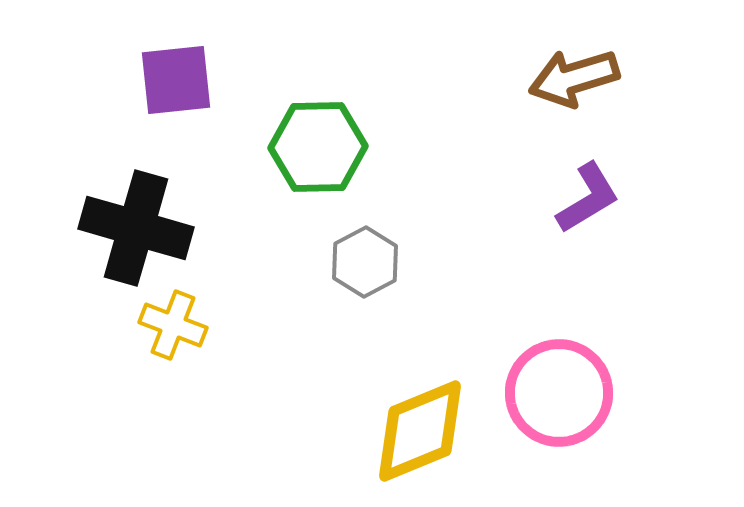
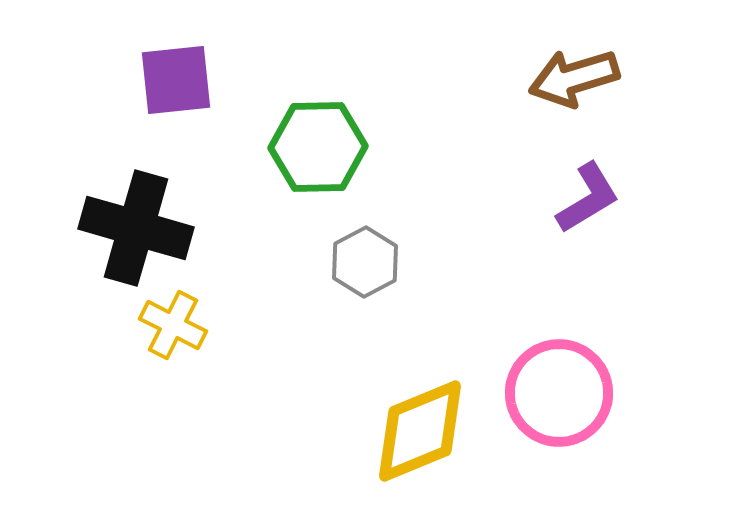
yellow cross: rotated 6 degrees clockwise
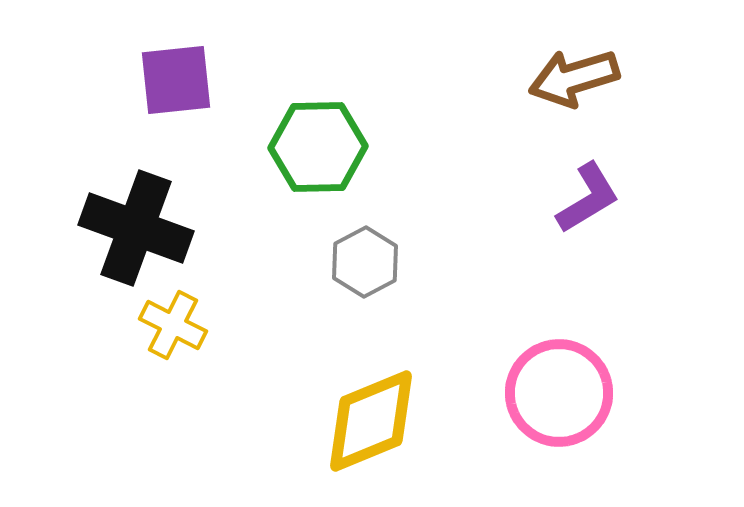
black cross: rotated 4 degrees clockwise
yellow diamond: moved 49 px left, 10 px up
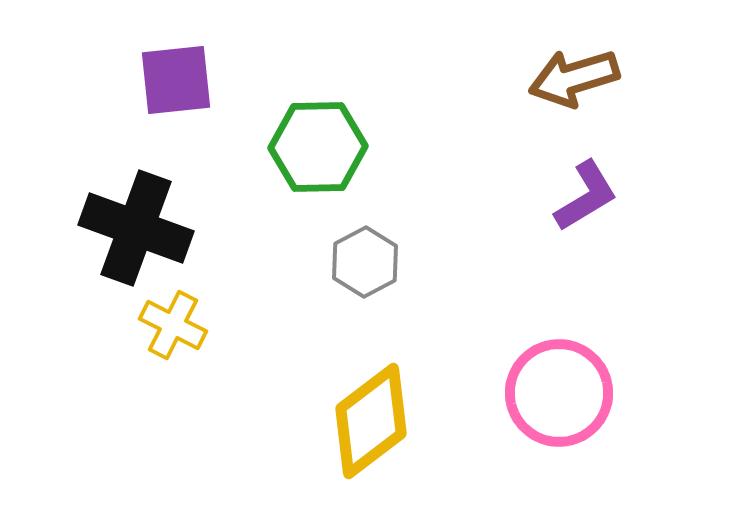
purple L-shape: moved 2 px left, 2 px up
yellow diamond: rotated 15 degrees counterclockwise
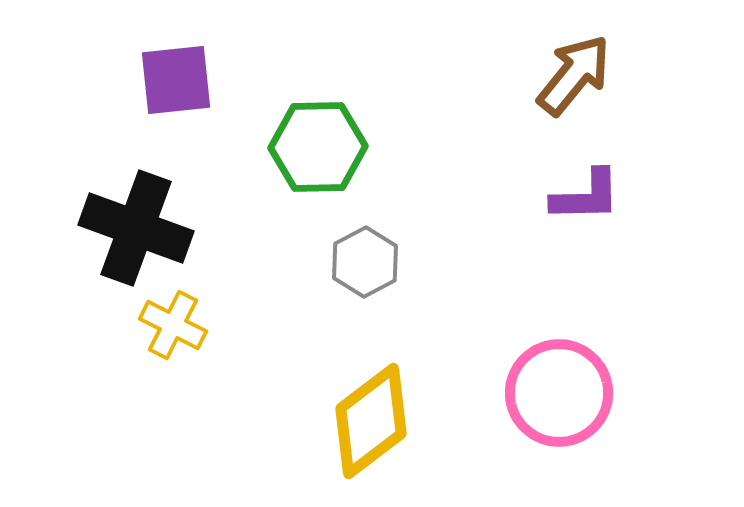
brown arrow: moved 3 px up; rotated 146 degrees clockwise
purple L-shape: rotated 30 degrees clockwise
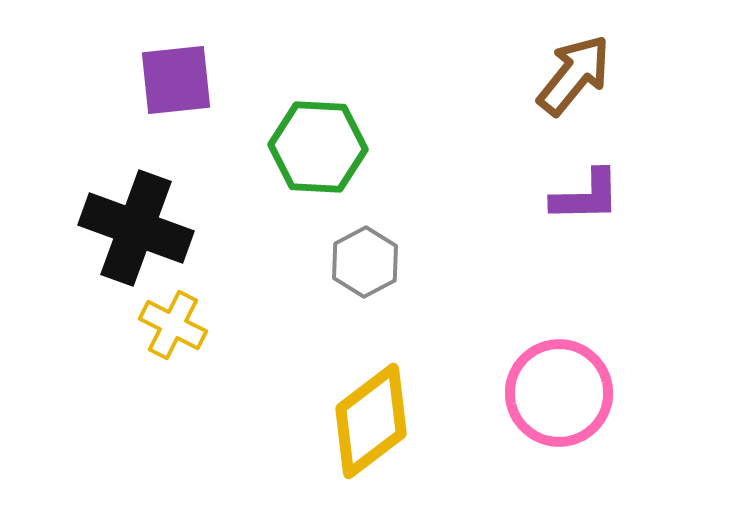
green hexagon: rotated 4 degrees clockwise
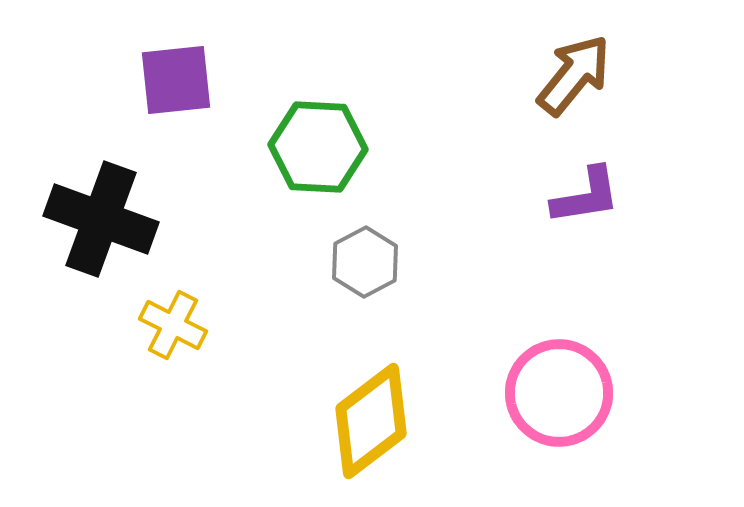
purple L-shape: rotated 8 degrees counterclockwise
black cross: moved 35 px left, 9 px up
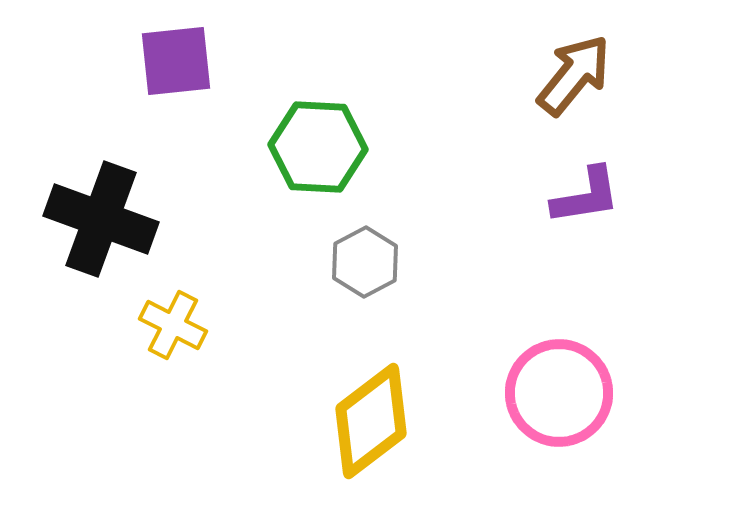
purple square: moved 19 px up
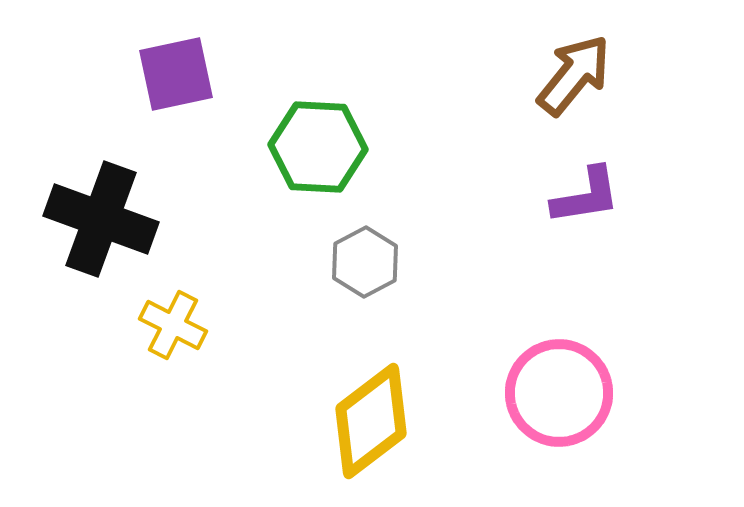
purple square: moved 13 px down; rotated 6 degrees counterclockwise
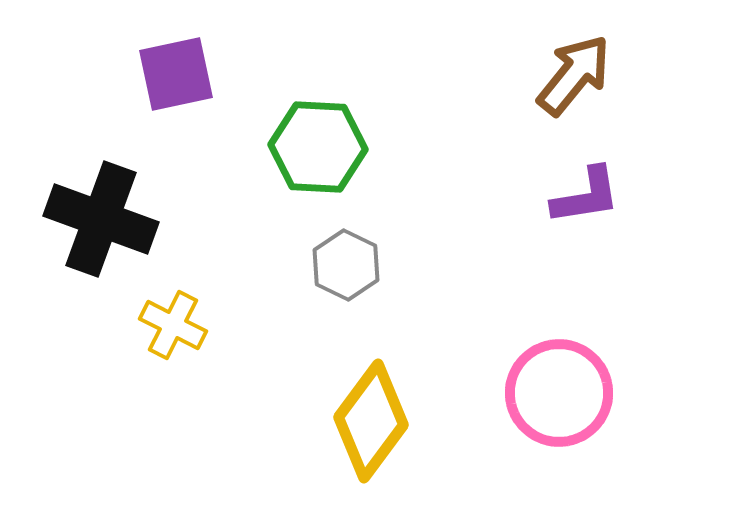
gray hexagon: moved 19 px left, 3 px down; rotated 6 degrees counterclockwise
yellow diamond: rotated 16 degrees counterclockwise
